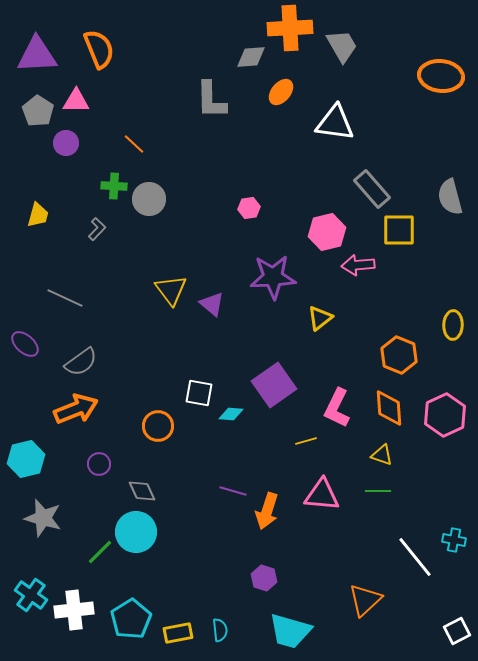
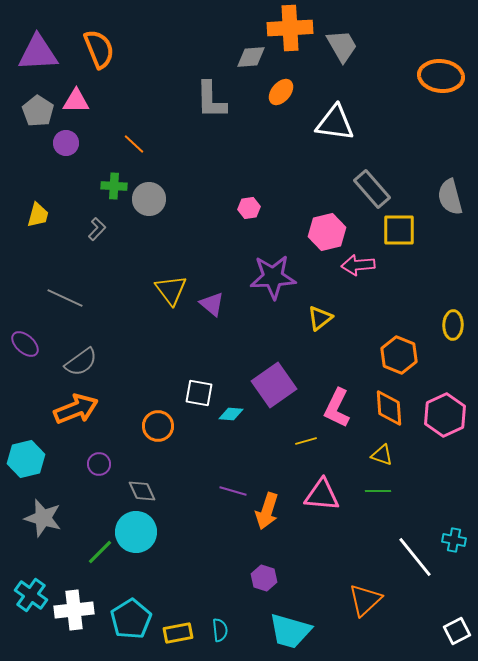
purple triangle at (37, 55): moved 1 px right, 2 px up
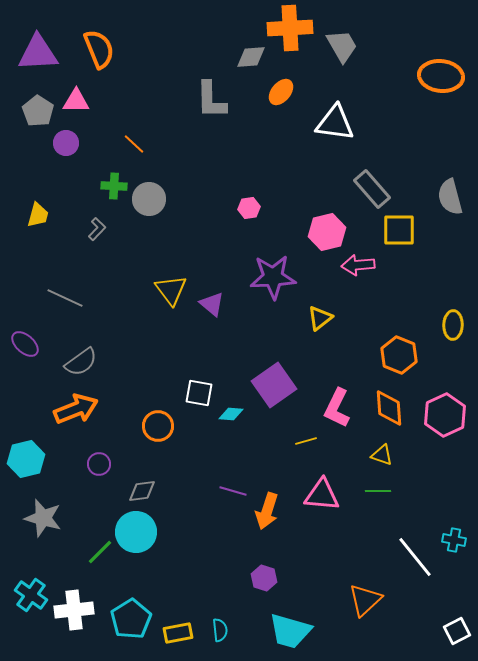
gray diamond at (142, 491): rotated 72 degrees counterclockwise
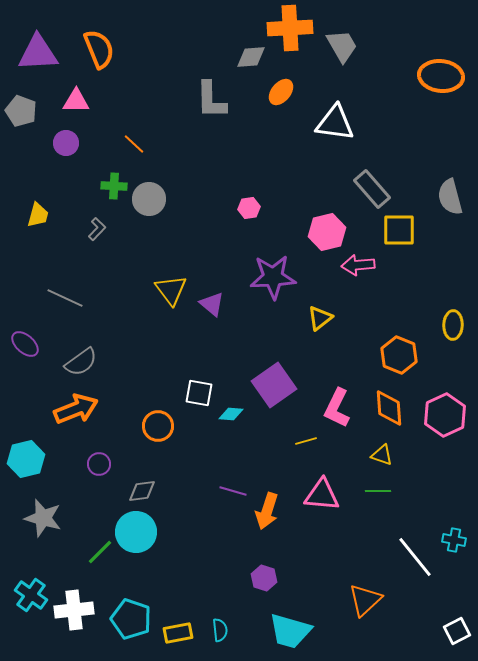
gray pentagon at (38, 111): moved 17 px left; rotated 12 degrees counterclockwise
cyan pentagon at (131, 619): rotated 21 degrees counterclockwise
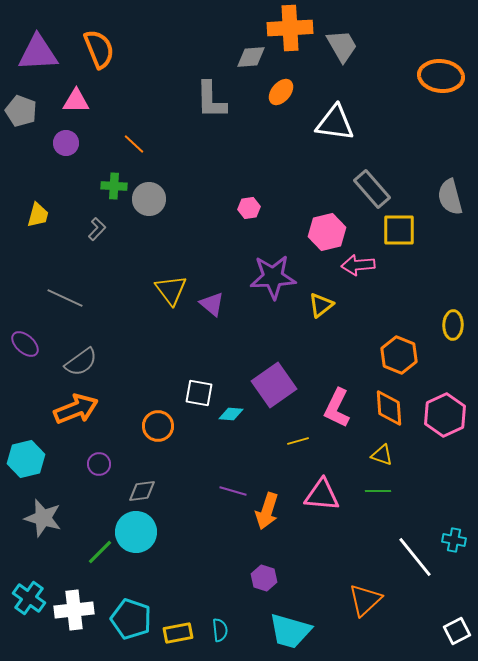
yellow triangle at (320, 318): moved 1 px right, 13 px up
yellow line at (306, 441): moved 8 px left
cyan cross at (31, 595): moved 2 px left, 3 px down
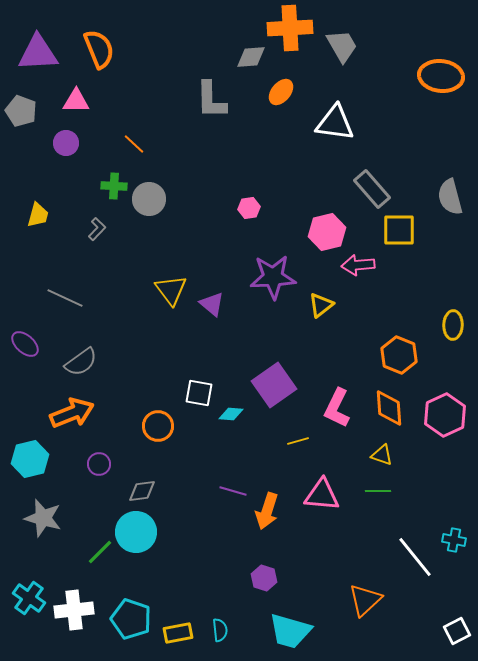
orange arrow at (76, 409): moved 4 px left, 4 px down
cyan hexagon at (26, 459): moved 4 px right
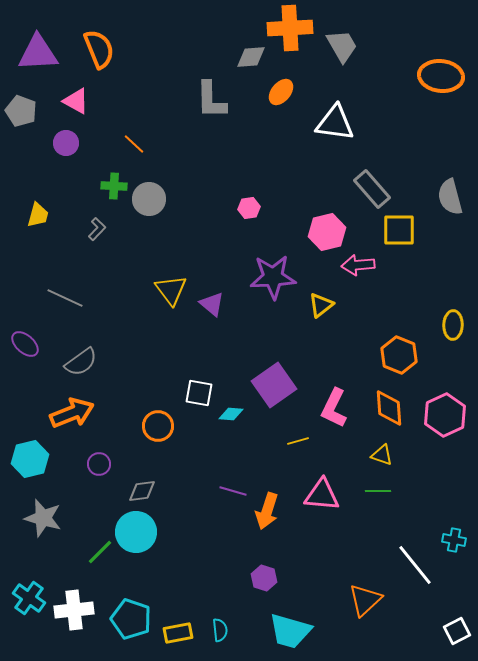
pink triangle at (76, 101): rotated 28 degrees clockwise
pink L-shape at (337, 408): moved 3 px left
white line at (415, 557): moved 8 px down
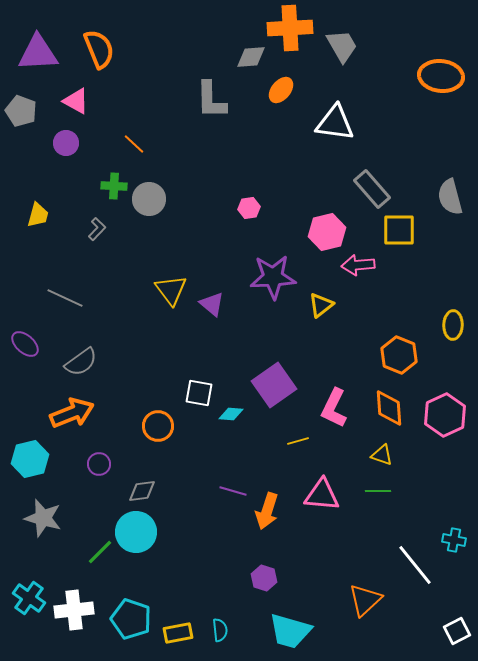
orange ellipse at (281, 92): moved 2 px up
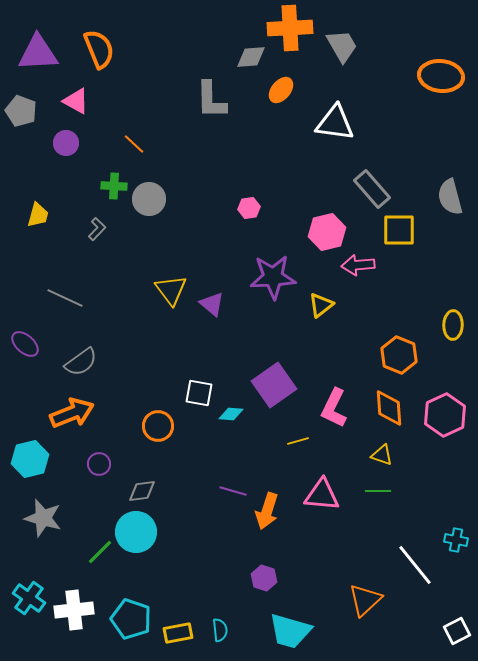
cyan cross at (454, 540): moved 2 px right
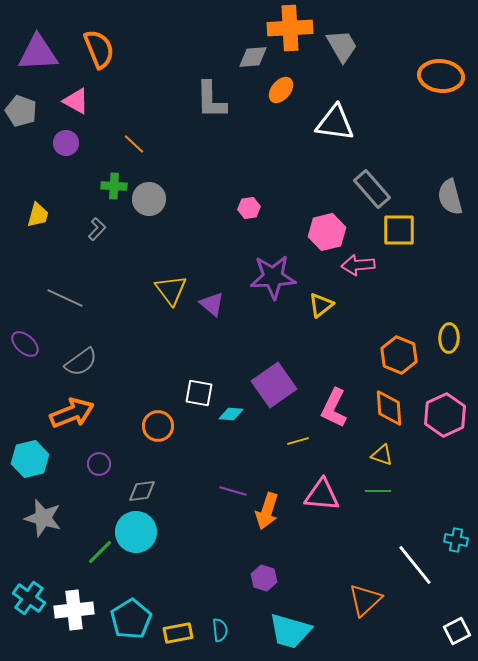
gray diamond at (251, 57): moved 2 px right
yellow ellipse at (453, 325): moved 4 px left, 13 px down
cyan pentagon at (131, 619): rotated 21 degrees clockwise
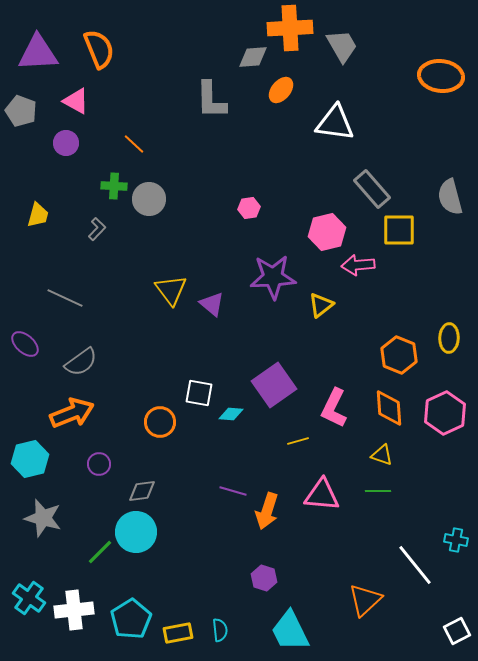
pink hexagon at (445, 415): moved 2 px up
orange circle at (158, 426): moved 2 px right, 4 px up
cyan trapezoid at (290, 631): rotated 48 degrees clockwise
